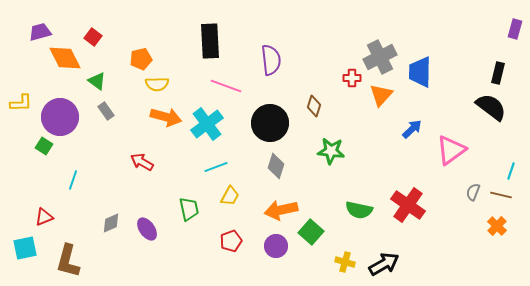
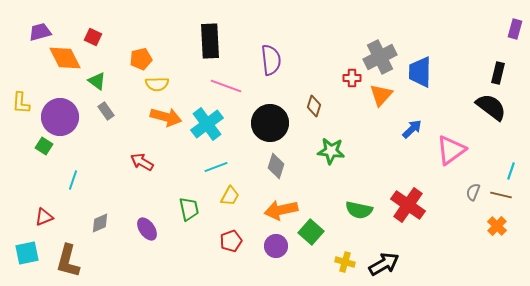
red square at (93, 37): rotated 12 degrees counterclockwise
yellow L-shape at (21, 103): rotated 95 degrees clockwise
gray diamond at (111, 223): moved 11 px left
cyan square at (25, 248): moved 2 px right, 5 px down
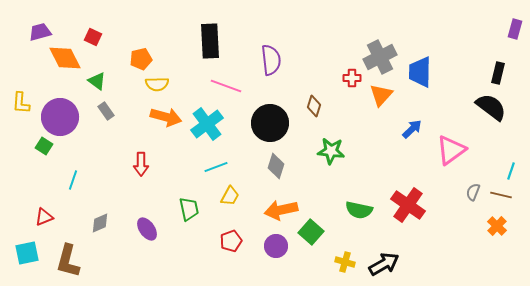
red arrow at (142, 162): moved 1 px left, 2 px down; rotated 120 degrees counterclockwise
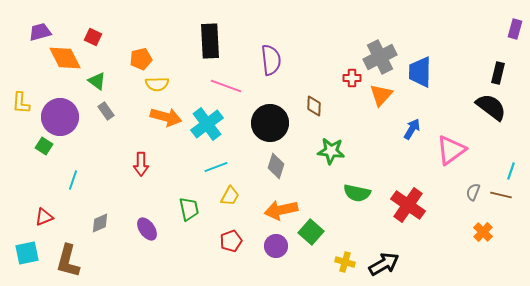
brown diamond at (314, 106): rotated 15 degrees counterclockwise
blue arrow at (412, 129): rotated 15 degrees counterclockwise
green semicircle at (359, 210): moved 2 px left, 17 px up
orange cross at (497, 226): moved 14 px left, 6 px down
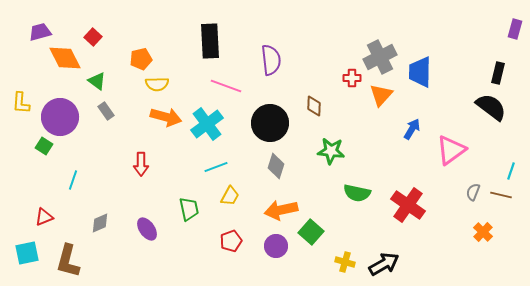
red square at (93, 37): rotated 18 degrees clockwise
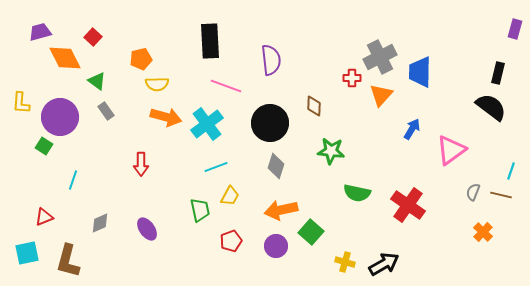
green trapezoid at (189, 209): moved 11 px right, 1 px down
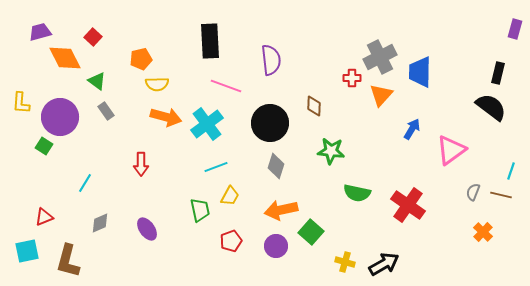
cyan line at (73, 180): moved 12 px right, 3 px down; rotated 12 degrees clockwise
cyan square at (27, 253): moved 2 px up
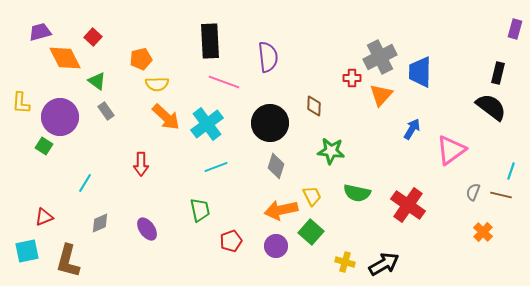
purple semicircle at (271, 60): moved 3 px left, 3 px up
pink line at (226, 86): moved 2 px left, 4 px up
orange arrow at (166, 117): rotated 28 degrees clockwise
yellow trapezoid at (230, 196): moved 82 px right; rotated 55 degrees counterclockwise
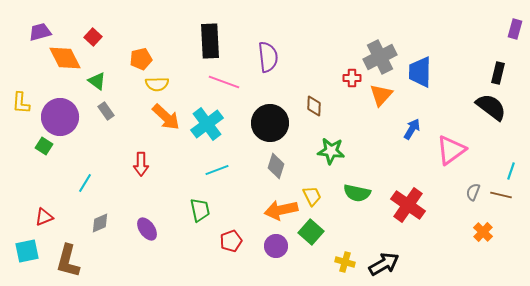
cyan line at (216, 167): moved 1 px right, 3 px down
